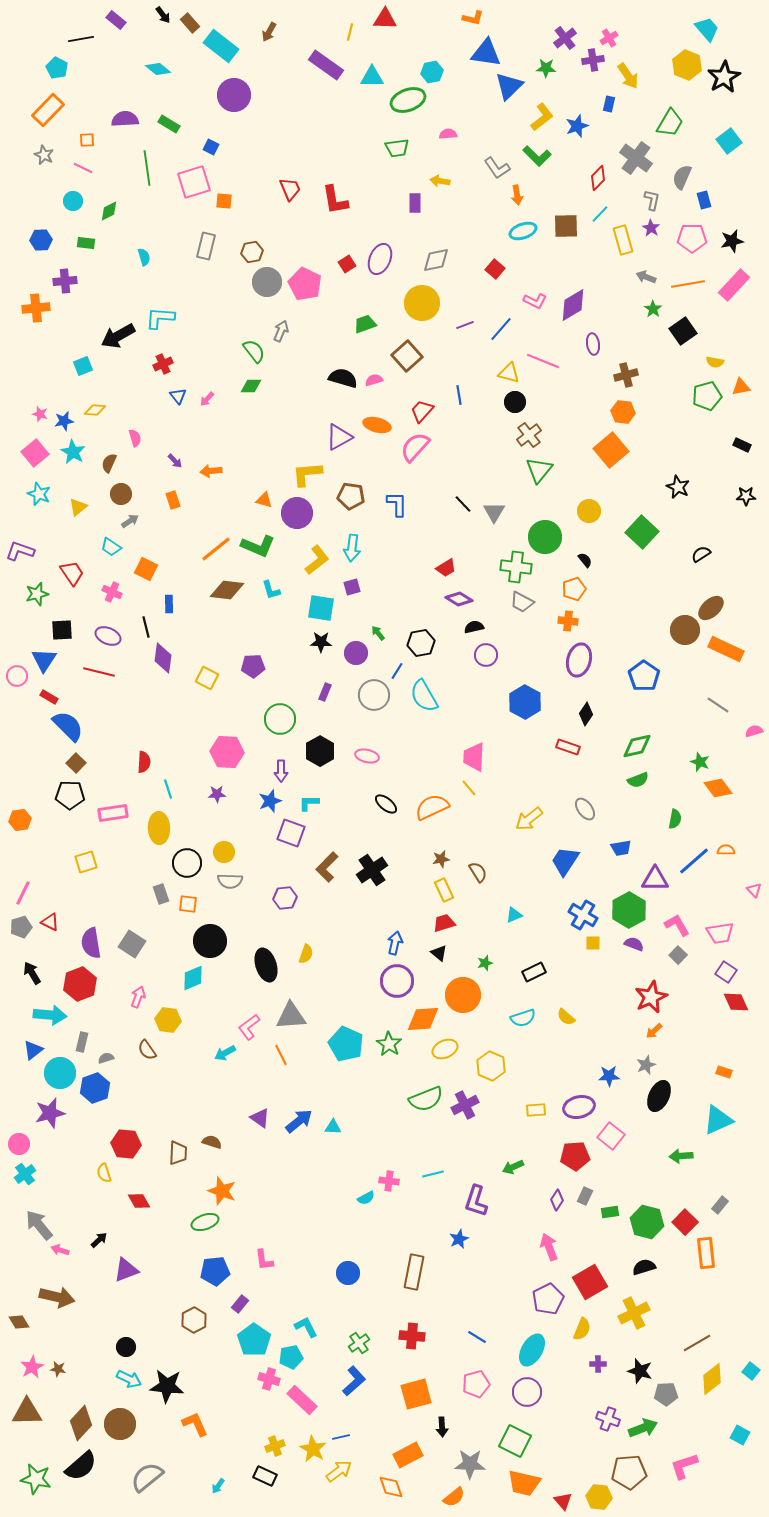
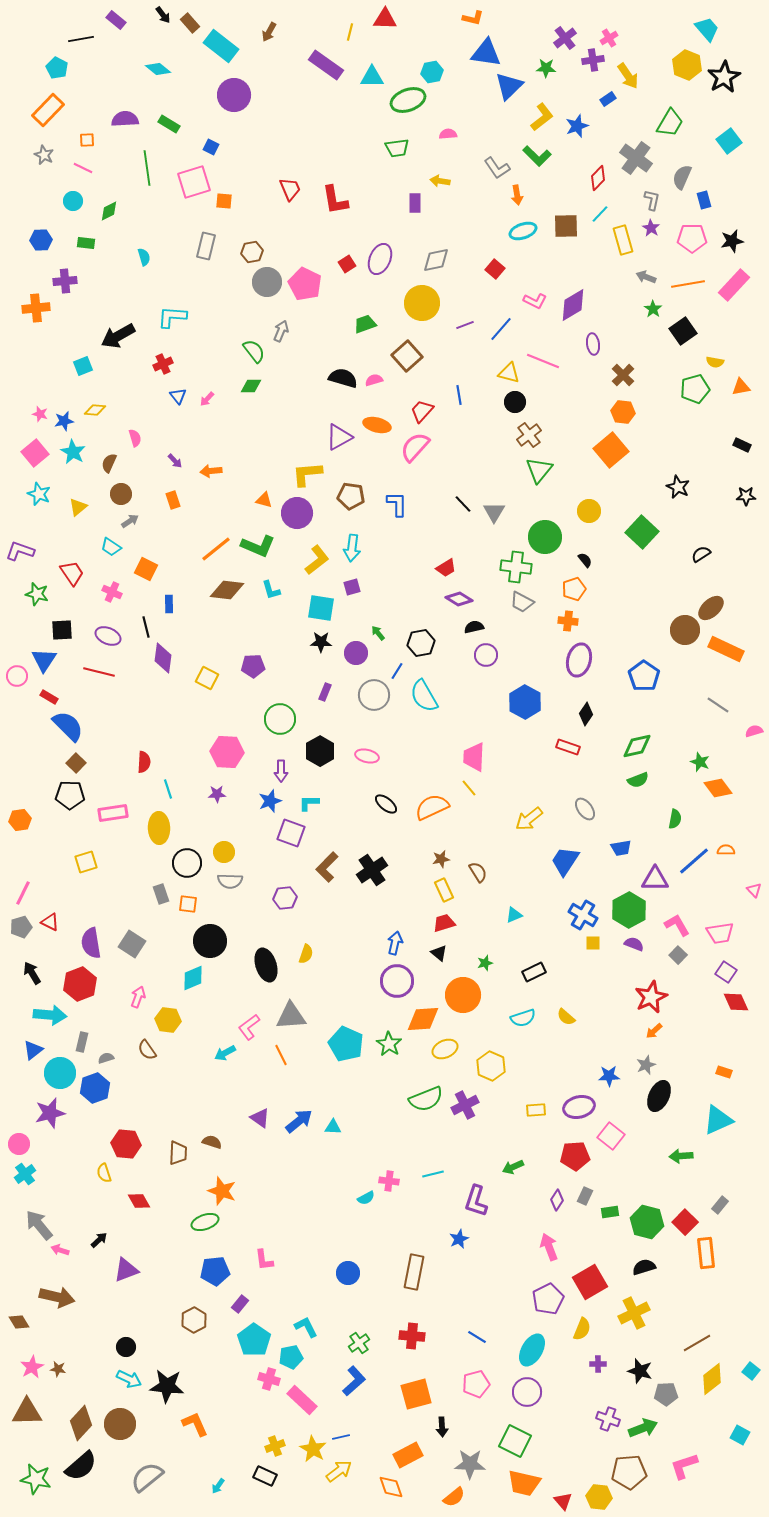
blue rectangle at (609, 104): moved 1 px left, 5 px up; rotated 42 degrees clockwise
cyan L-shape at (160, 318): moved 12 px right, 1 px up
brown cross at (626, 375): moved 3 px left; rotated 30 degrees counterclockwise
green pentagon at (707, 396): moved 12 px left, 7 px up
green star at (37, 594): rotated 30 degrees clockwise
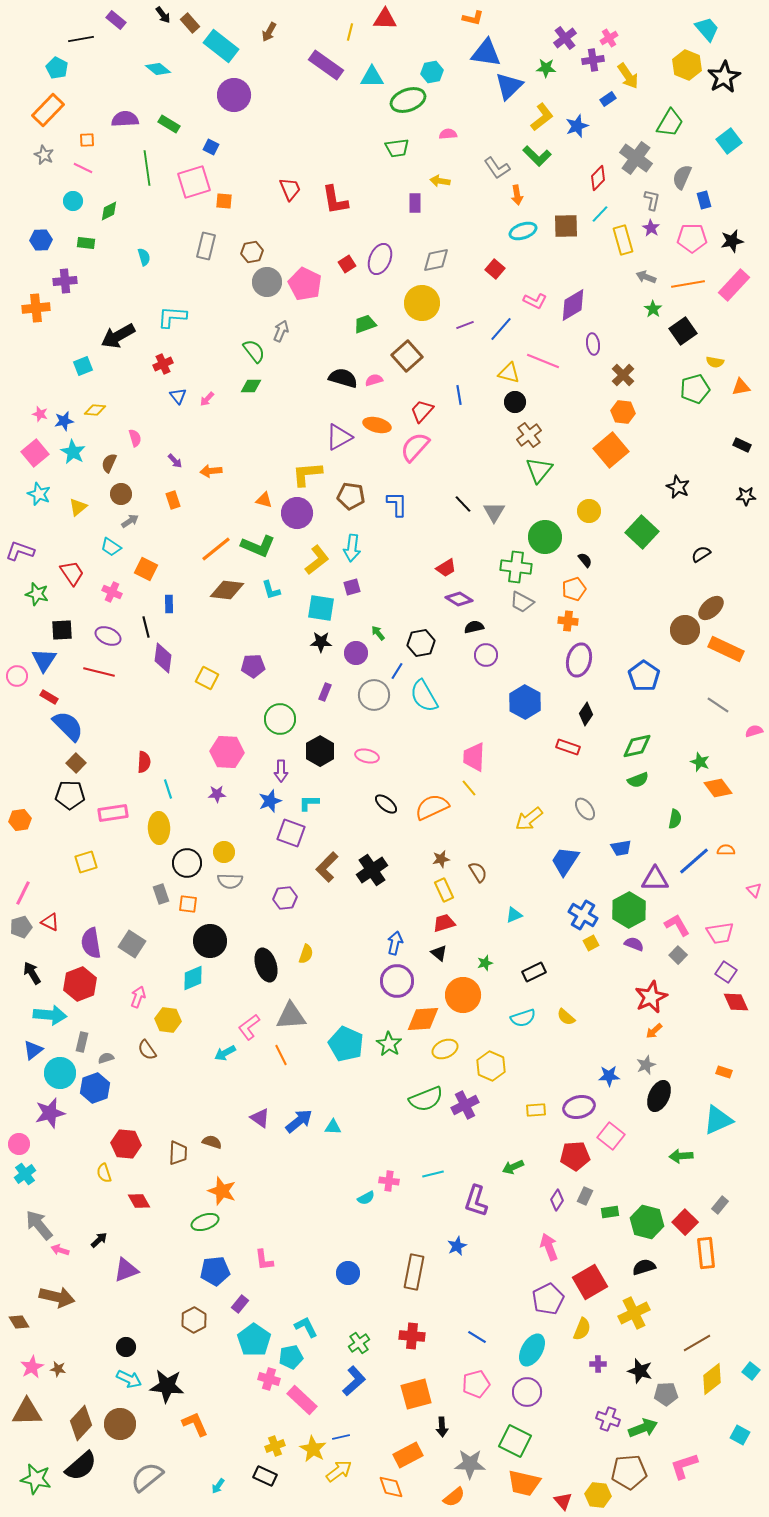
yellow square at (593, 943): moved 2 px left; rotated 28 degrees counterclockwise
blue star at (459, 1239): moved 2 px left, 7 px down
yellow hexagon at (599, 1497): moved 1 px left, 2 px up
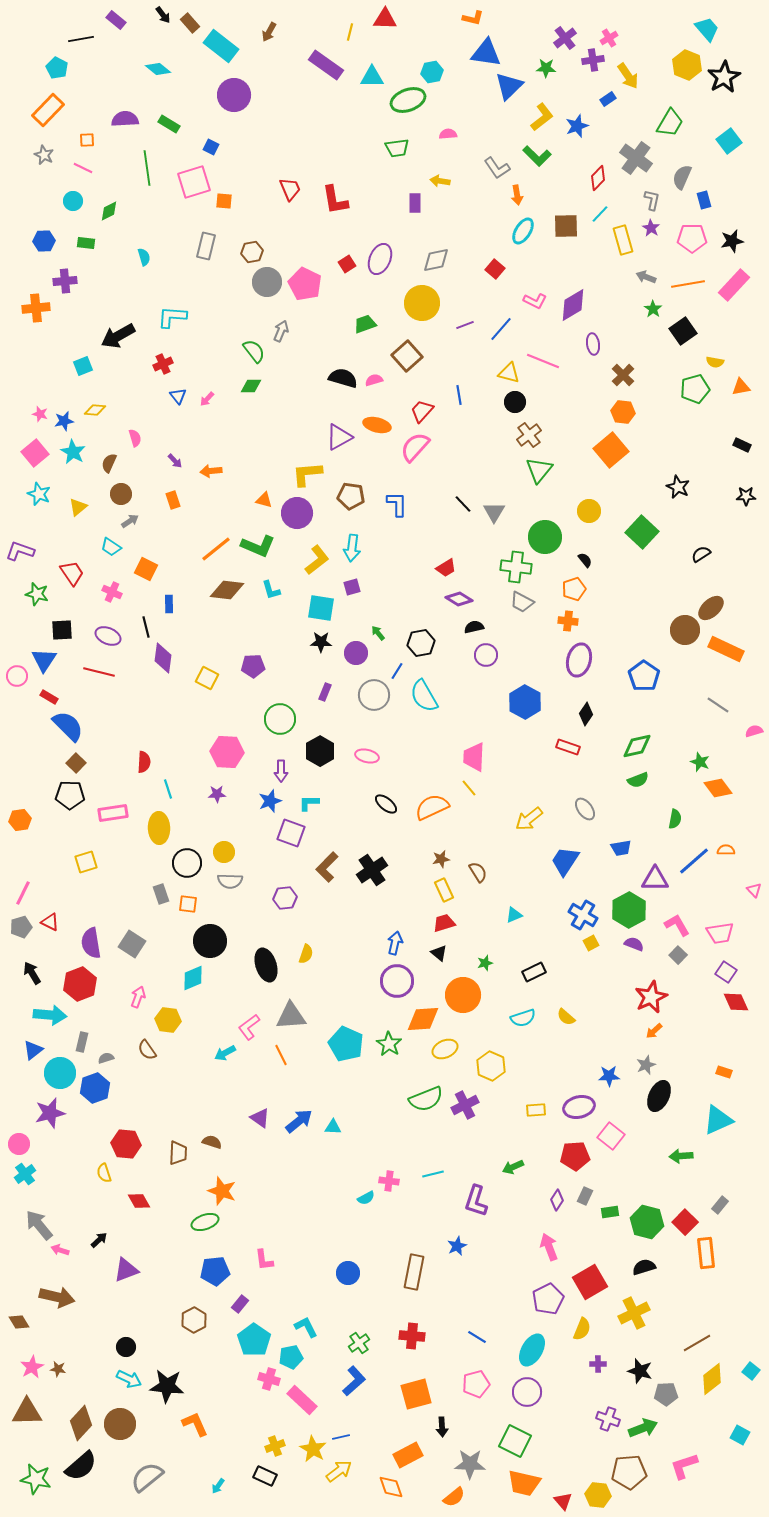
cyan ellipse at (523, 231): rotated 40 degrees counterclockwise
blue hexagon at (41, 240): moved 3 px right, 1 px down
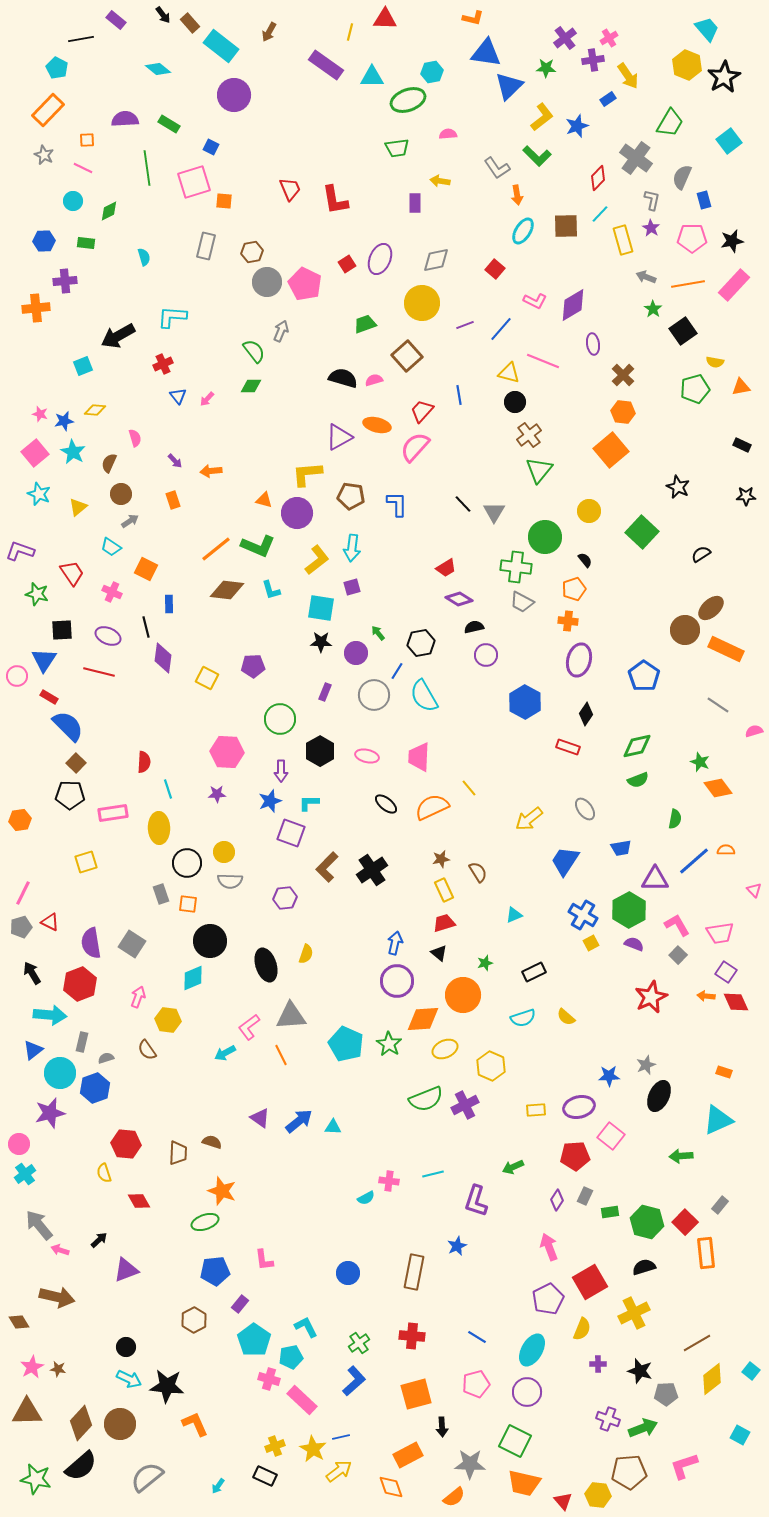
pink trapezoid at (474, 757): moved 55 px left
orange arrow at (654, 1031): moved 52 px right, 35 px up; rotated 48 degrees clockwise
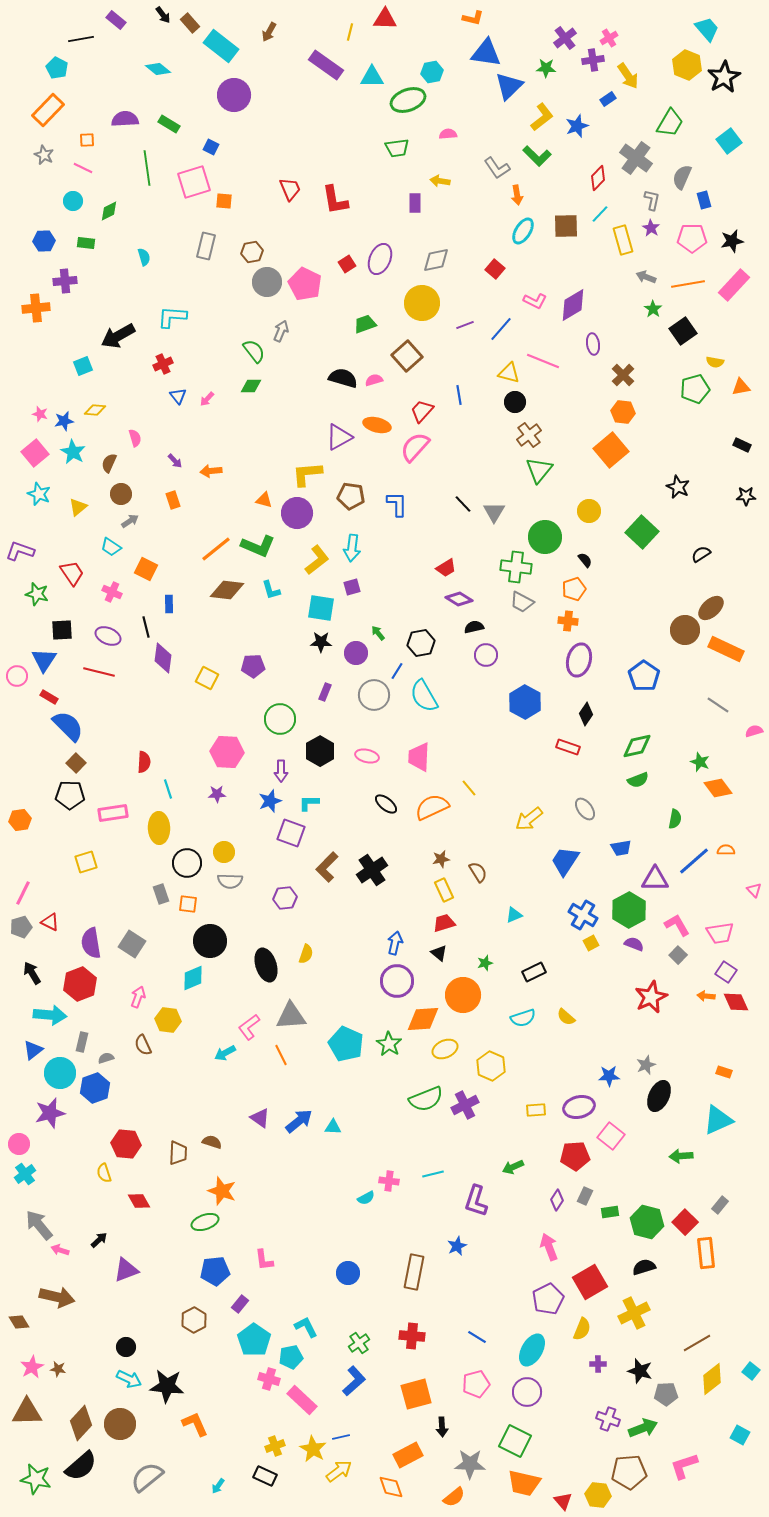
brown semicircle at (147, 1050): moved 4 px left, 5 px up; rotated 10 degrees clockwise
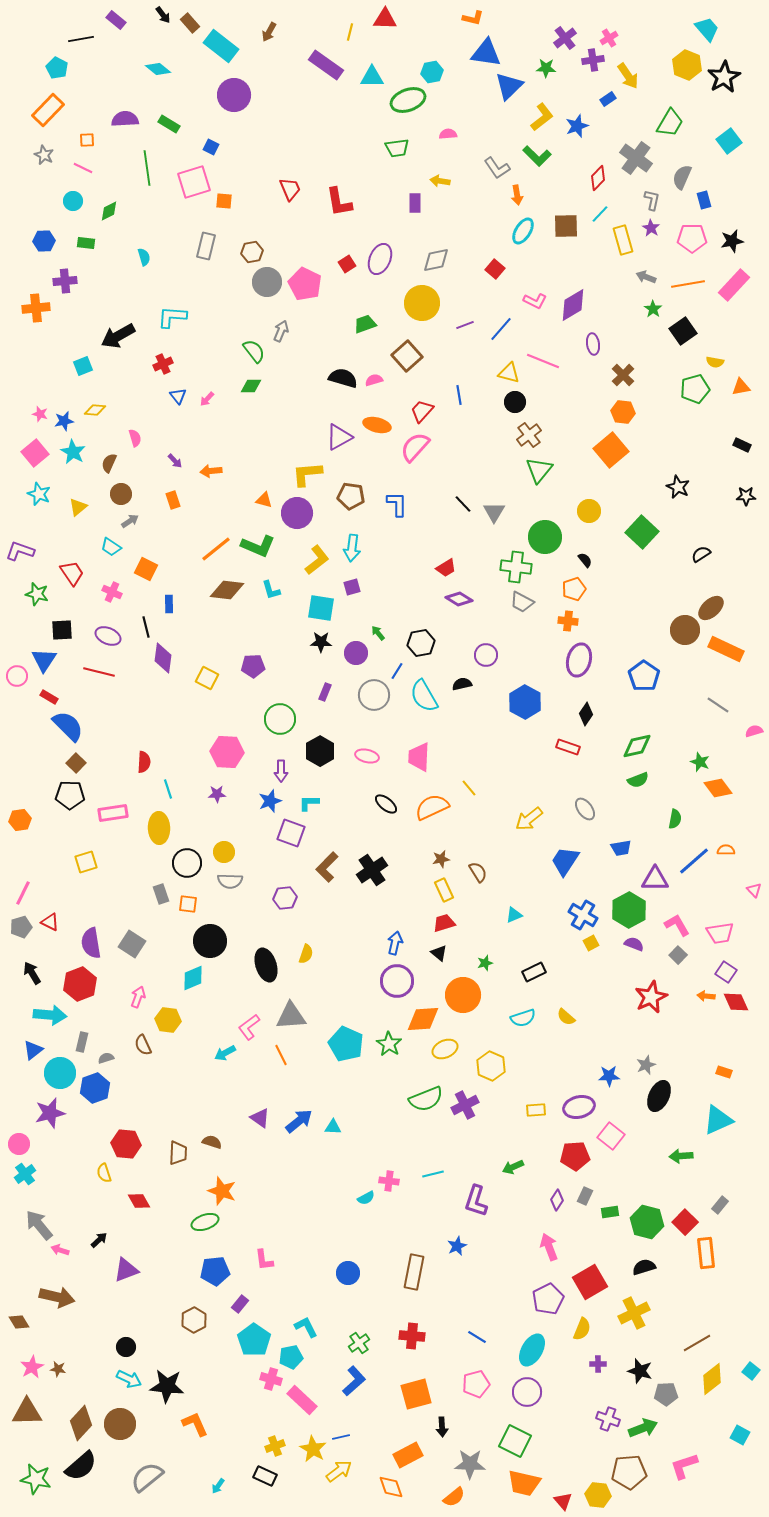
red L-shape at (335, 200): moved 4 px right, 2 px down
black semicircle at (474, 627): moved 12 px left, 57 px down
pink cross at (269, 1379): moved 2 px right
